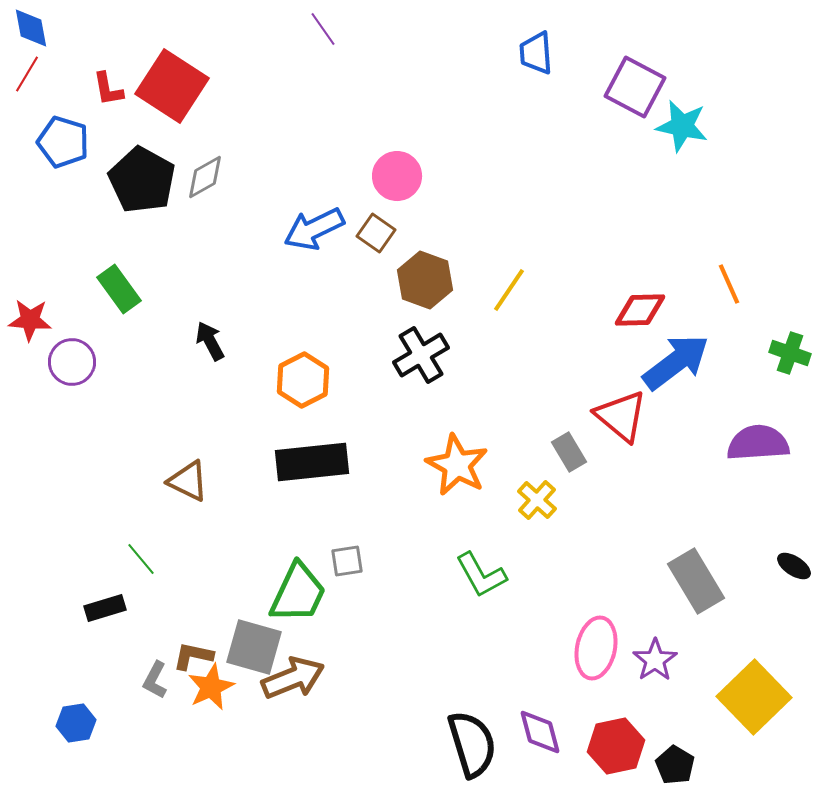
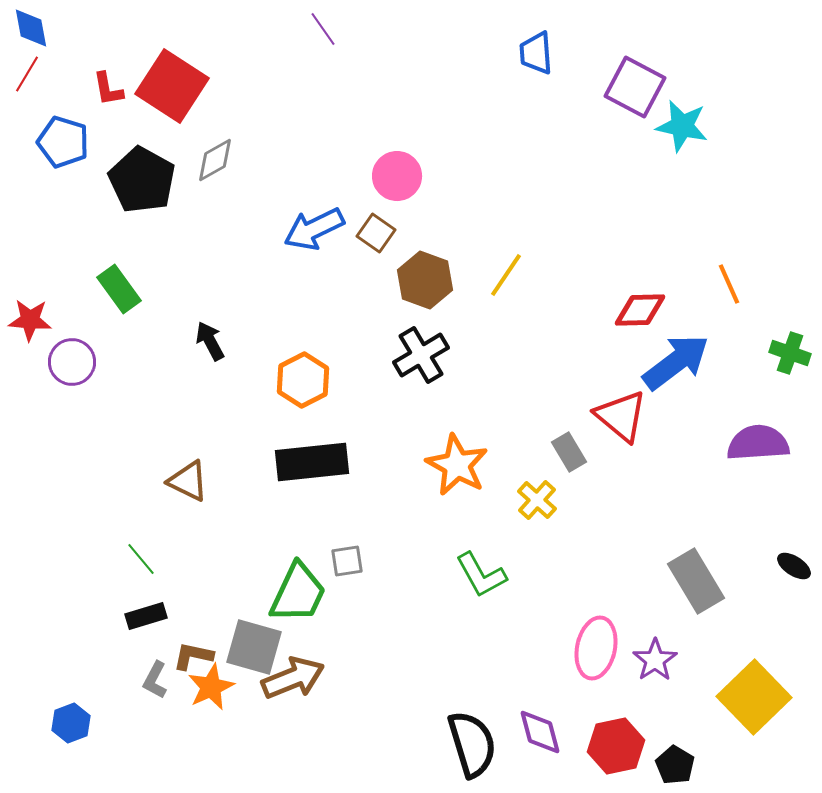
gray diamond at (205, 177): moved 10 px right, 17 px up
yellow line at (509, 290): moved 3 px left, 15 px up
black rectangle at (105, 608): moved 41 px right, 8 px down
blue hexagon at (76, 723): moved 5 px left; rotated 12 degrees counterclockwise
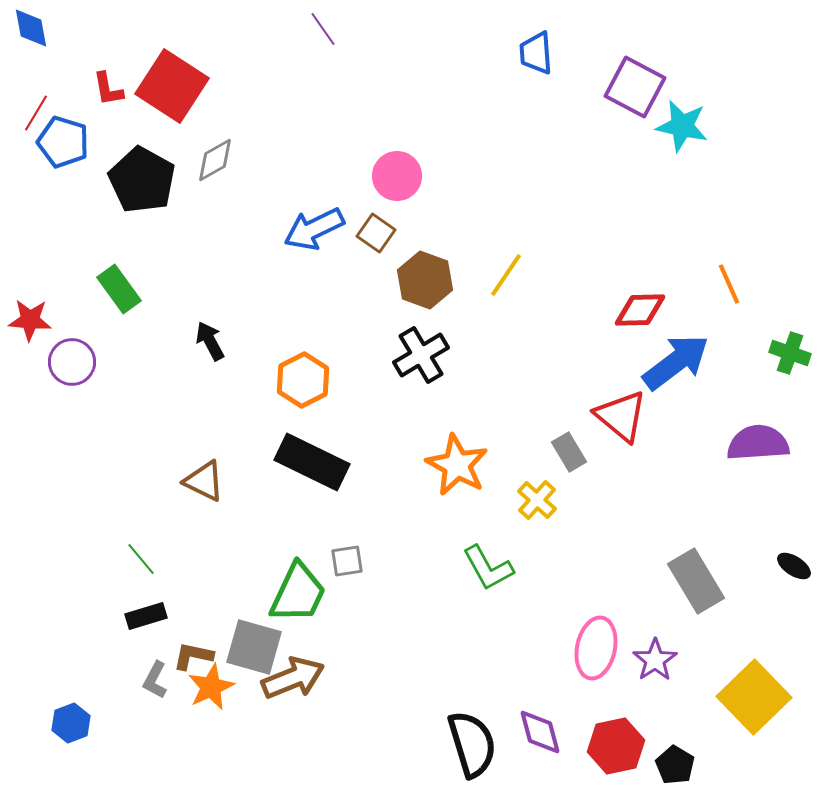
red line at (27, 74): moved 9 px right, 39 px down
black rectangle at (312, 462): rotated 32 degrees clockwise
brown triangle at (188, 481): moved 16 px right
green L-shape at (481, 575): moved 7 px right, 7 px up
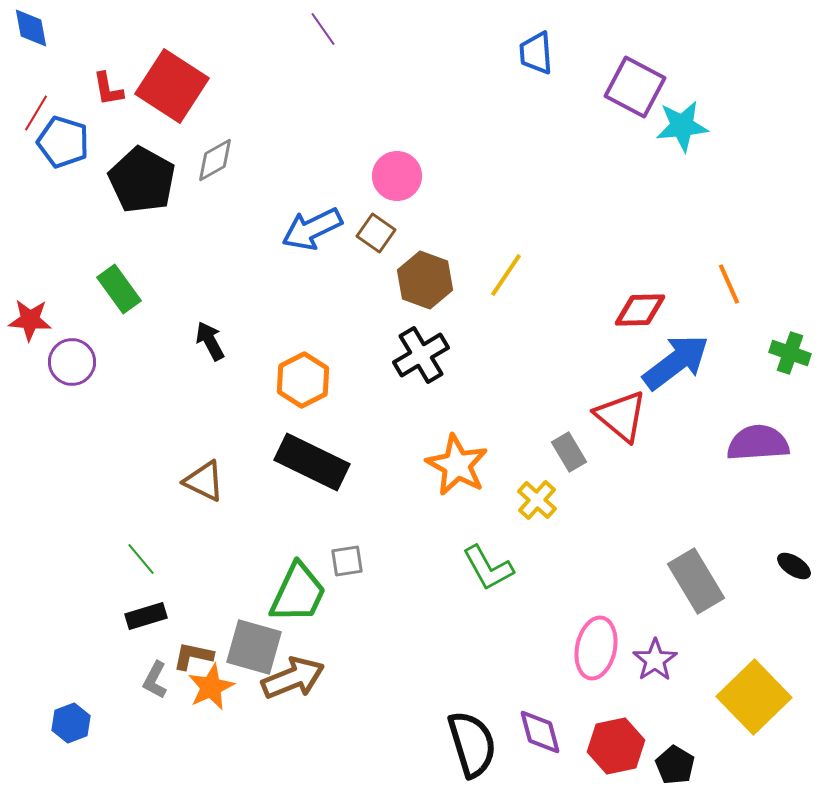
cyan star at (682, 126): rotated 18 degrees counterclockwise
blue arrow at (314, 229): moved 2 px left
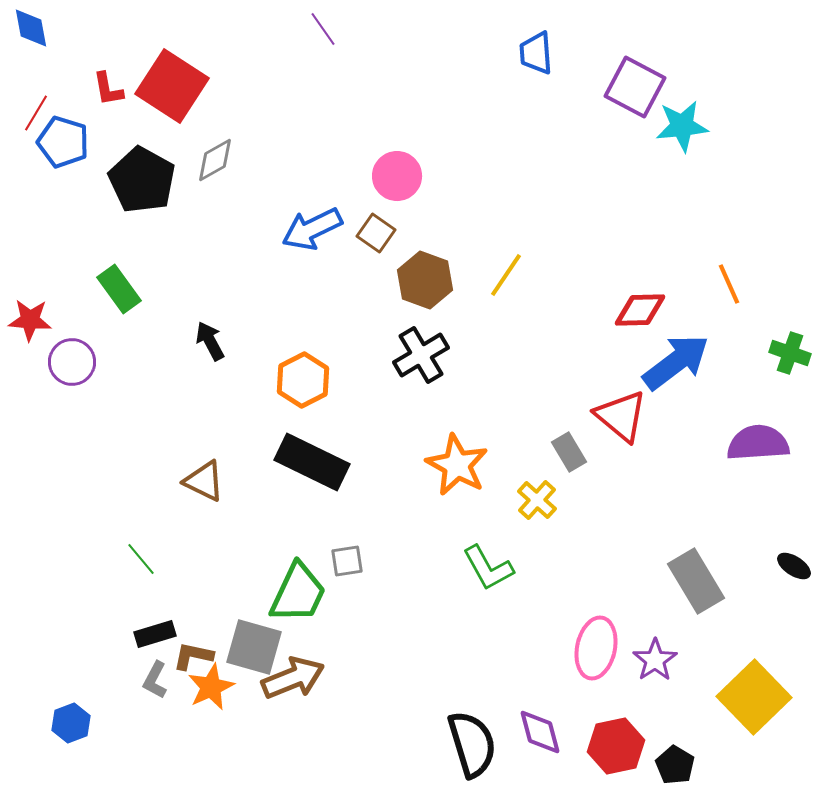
black rectangle at (146, 616): moved 9 px right, 18 px down
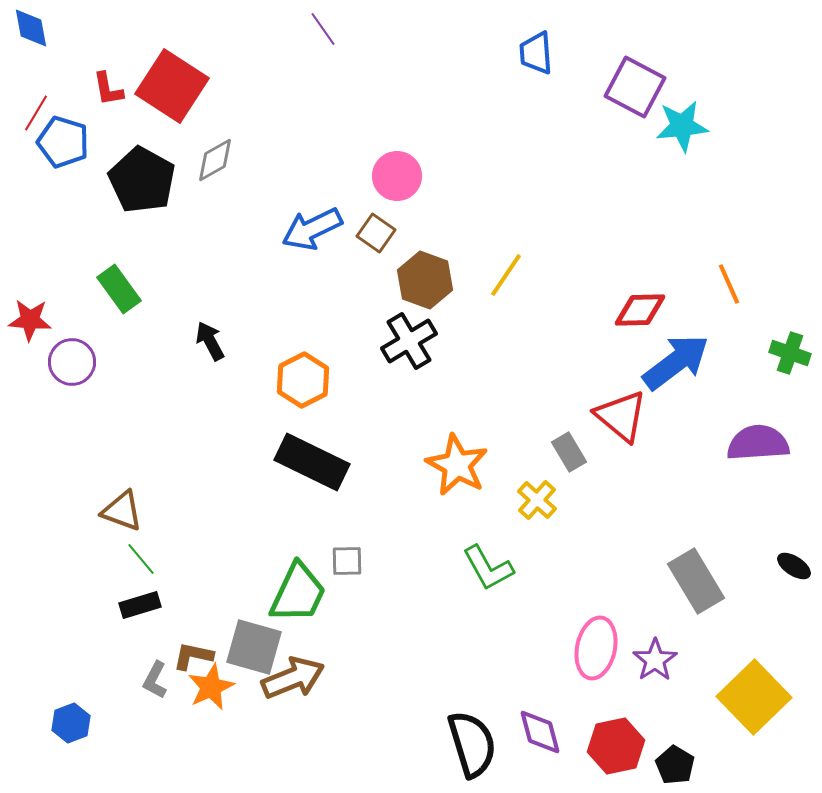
black cross at (421, 355): moved 12 px left, 14 px up
brown triangle at (204, 481): moved 82 px left, 30 px down; rotated 6 degrees counterclockwise
gray square at (347, 561): rotated 8 degrees clockwise
black rectangle at (155, 634): moved 15 px left, 29 px up
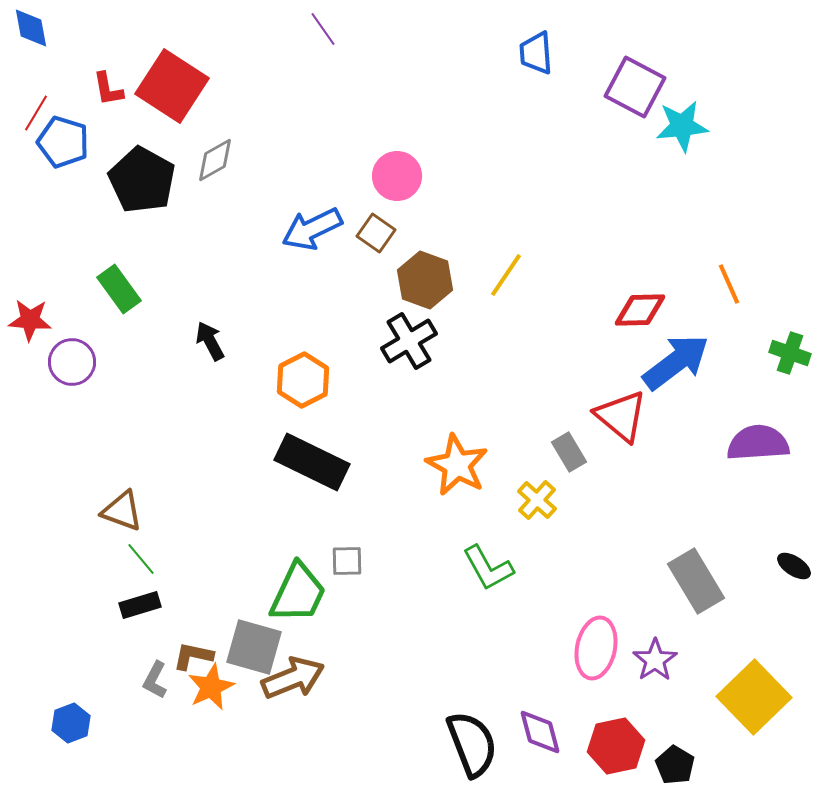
black semicircle at (472, 744): rotated 4 degrees counterclockwise
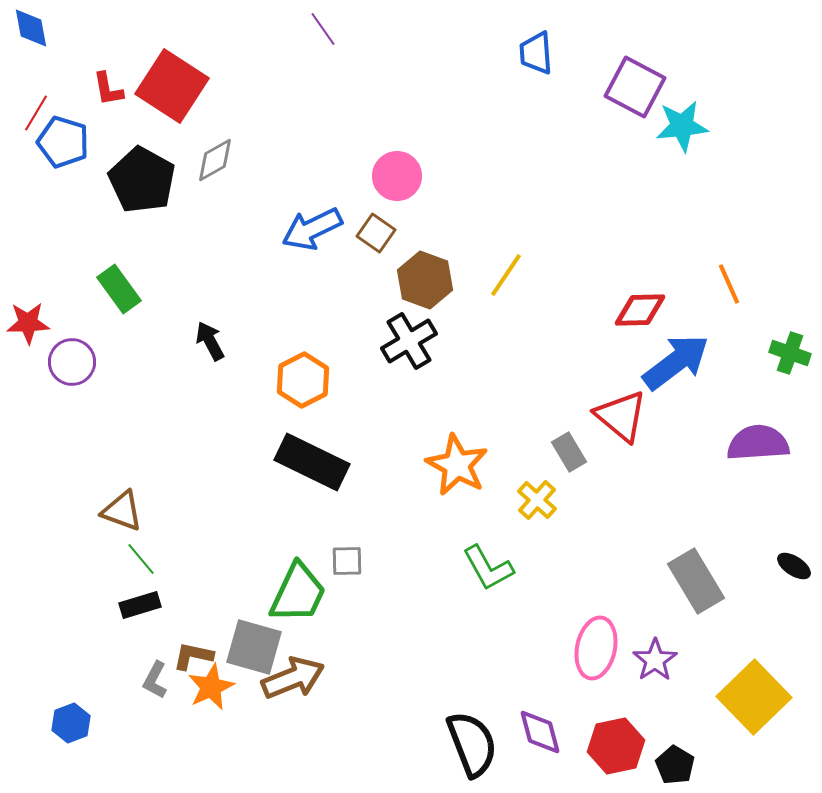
red star at (30, 320): moved 2 px left, 3 px down; rotated 6 degrees counterclockwise
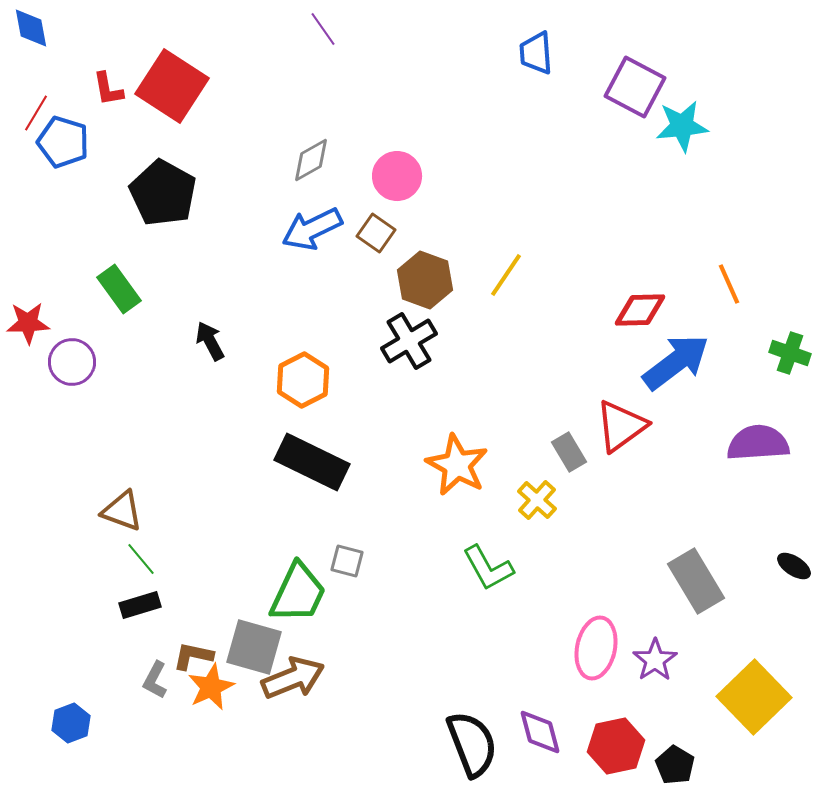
gray diamond at (215, 160): moved 96 px right
black pentagon at (142, 180): moved 21 px right, 13 px down
red triangle at (621, 416): moved 10 px down; rotated 44 degrees clockwise
gray square at (347, 561): rotated 16 degrees clockwise
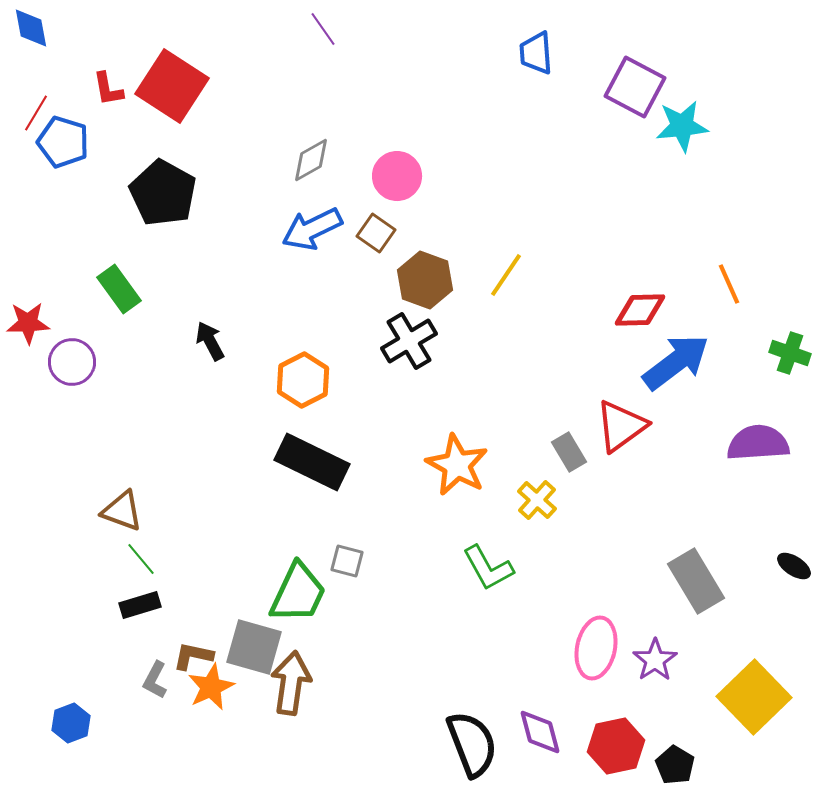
brown arrow at (293, 678): moved 2 px left, 5 px down; rotated 60 degrees counterclockwise
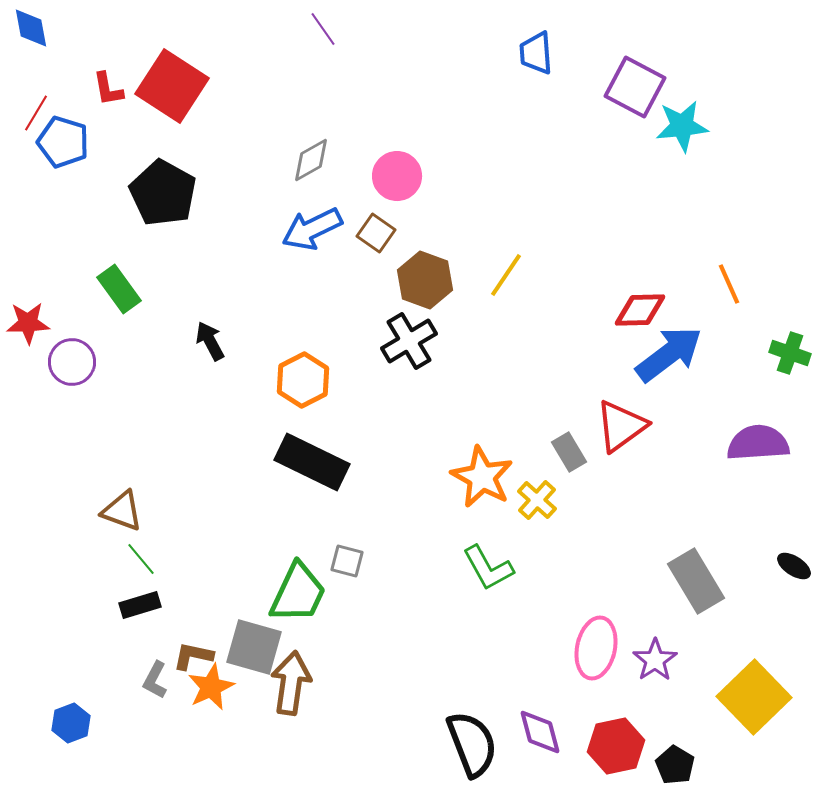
blue arrow at (676, 362): moved 7 px left, 8 px up
orange star at (457, 465): moved 25 px right, 12 px down
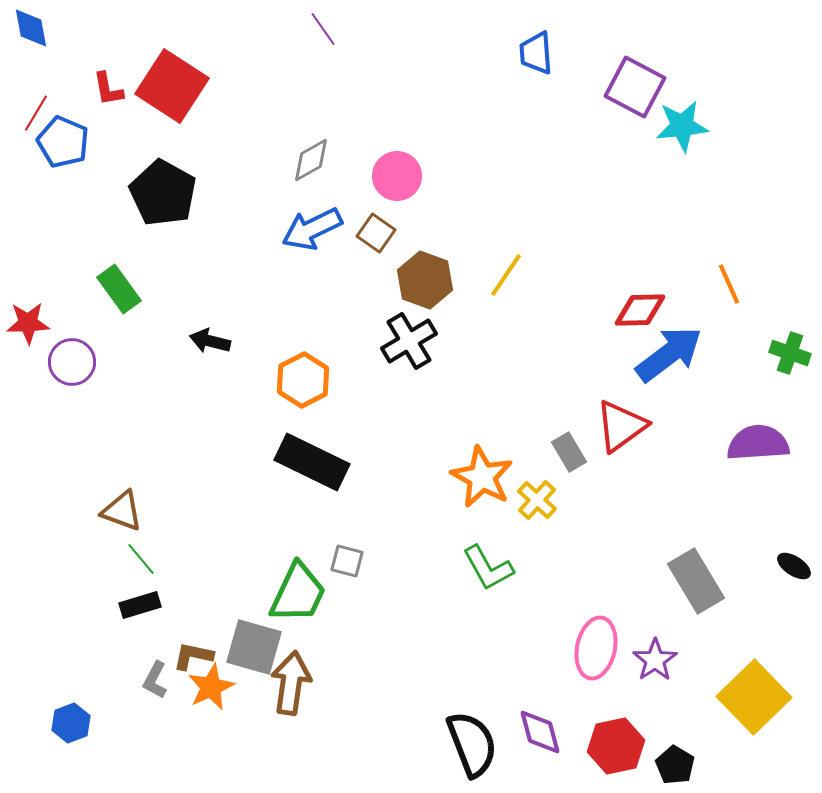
blue pentagon at (63, 142): rotated 6 degrees clockwise
black arrow at (210, 341): rotated 48 degrees counterclockwise
